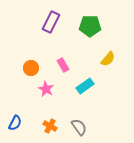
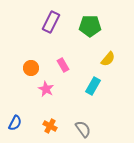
cyan rectangle: moved 8 px right; rotated 24 degrees counterclockwise
gray semicircle: moved 4 px right, 2 px down
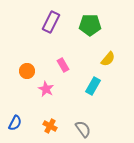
green pentagon: moved 1 px up
orange circle: moved 4 px left, 3 px down
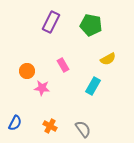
green pentagon: moved 1 px right; rotated 10 degrees clockwise
yellow semicircle: rotated 21 degrees clockwise
pink star: moved 4 px left, 1 px up; rotated 21 degrees counterclockwise
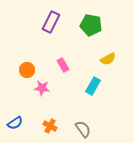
orange circle: moved 1 px up
blue semicircle: rotated 28 degrees clockwise
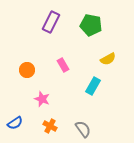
pink star: moved 11 px down; rotated 14 degrees clockwise
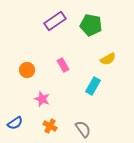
purple rectangle: moved 4 px right, 1 px up; rotated 30 degrees clockwise
